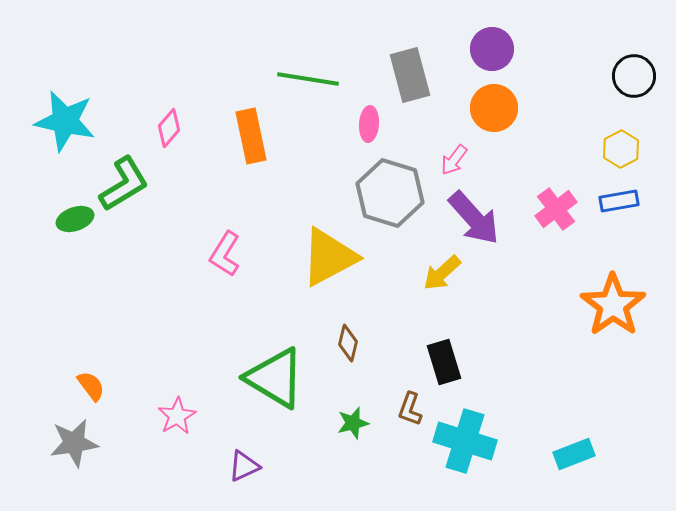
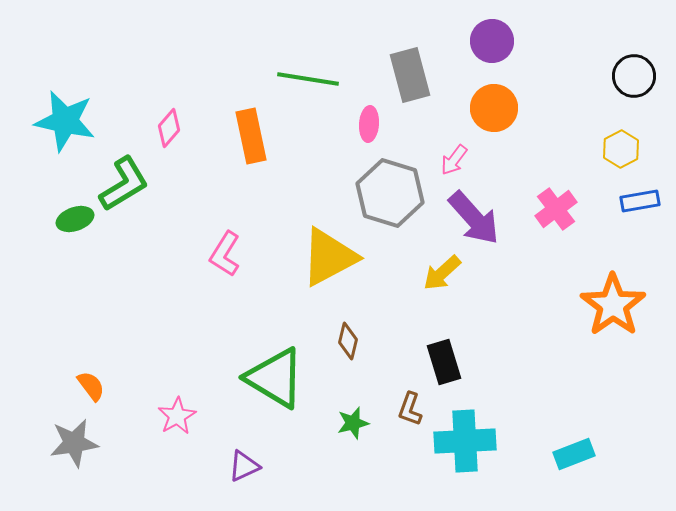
purple circle: moved 8 px up
blue rectangle: moved 21 px right
brown diamond: moved 2 px up
cyan cross: rotated 20 degrees counterclockwise
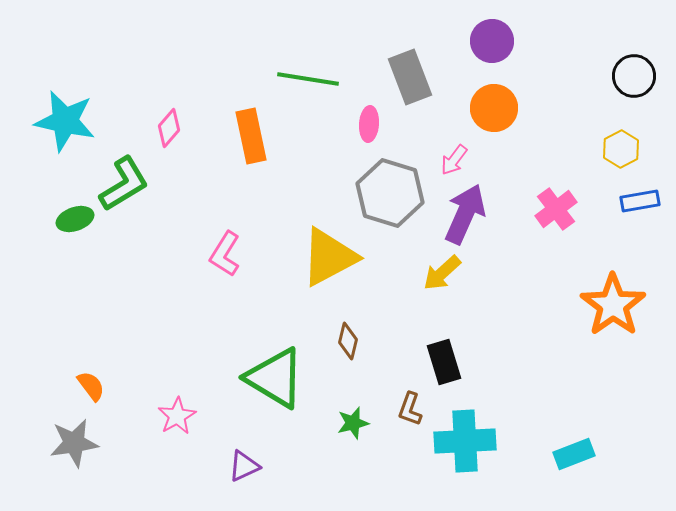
gray rectangle: moved 2 px down; rotated 6 degrees counterclockwise
purple arrow: moved 9 px left, 4 px up; rotated 114 degrees counterclockwise
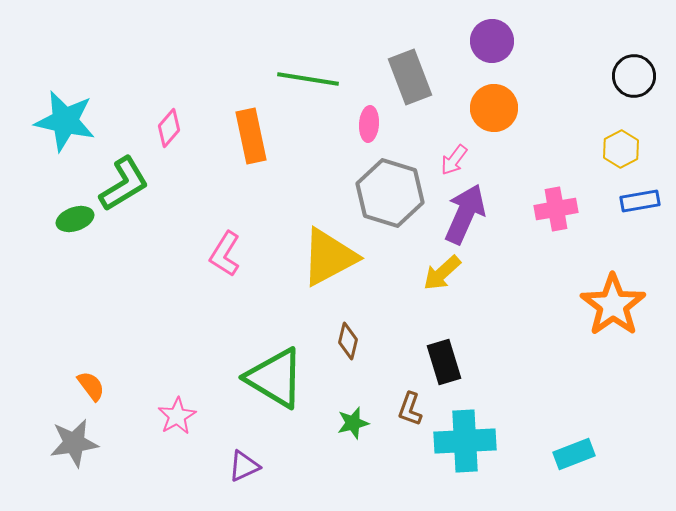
pink cross: rotated 27 degrees clockwise
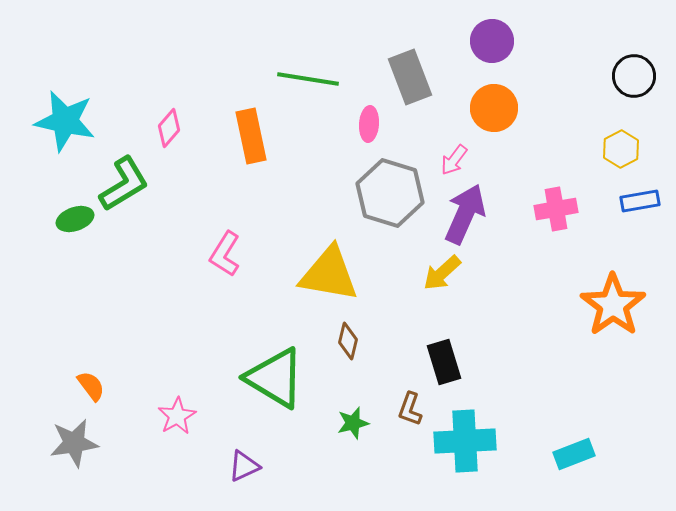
yellow triangle: moved 17 px down; rotated 38 degrees clockwise
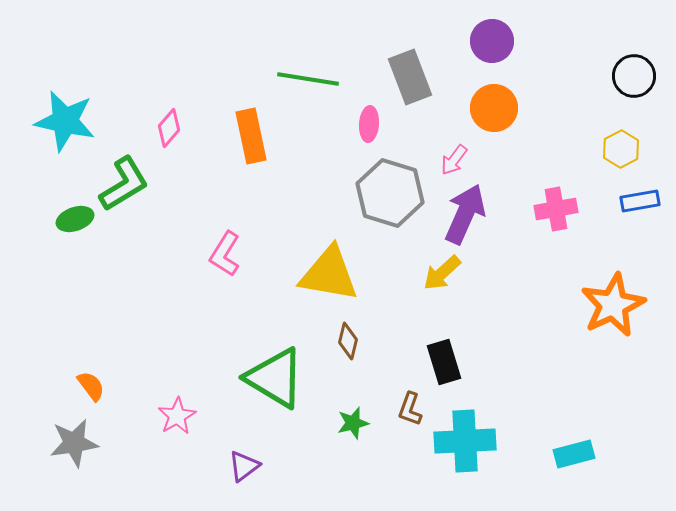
orange star: rotated 10 degrees clockwise
cyan rectangle: rotated 6 degrees clockwise
purple triangle: rotated 12 degrees counterclockwise
